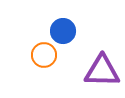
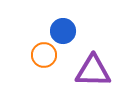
purple triangle: moved 9 px left
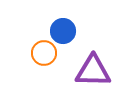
orange circle: moved 2 px up
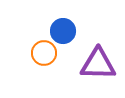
purple triangle: moved 5 px right, 7 px up
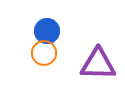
blue circle: moved 16 px left
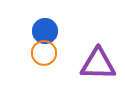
blue circle: moved 2 px left
